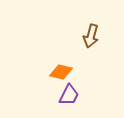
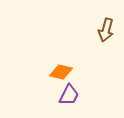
brown arrow: moved 15 px right, 6 px up
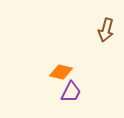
purple trapezoid: moved 2 px right, 3 px up
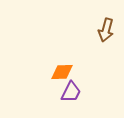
orange diamond: moved 1 px right; rotated 15 degrees counterclockwise
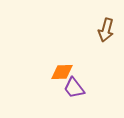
purple trapezoid: moved 3 px right, 4 px up; rotated 115 degrees clockwise
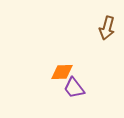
brown arrow: moved 1 px right, 2 px up
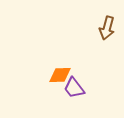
orange diamond: moved 2 px left, 3 px down
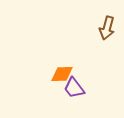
orange diamond: moved 2 px right, 1 px up
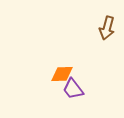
purple trapezoid: moved 1 px left, 1 px down
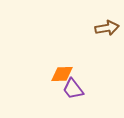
brown arrow: rotated 115 degrees counterclockwise
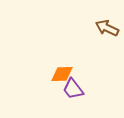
brown arrow: rotated 145 degrees counterclockwise
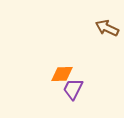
purple trapezoid: rotated 65 degrees clockwise
